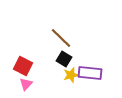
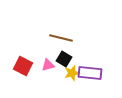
brown line: rotated 30 degrees counterclockwise
yellow star: moved 1 px right, 2 px up
pink triangle: moved 22 px right, 19 px up; rotated 32 degrees clockwise
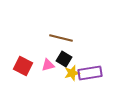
purple rectangle: rotated 15 degrees counterclockwise
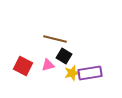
brown line: moved 6 px left, 1 px down
black square: moved 3 px up
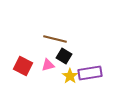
yellow star: moved 2 px left, 3 px down; rotated 21 degrees counterclockwise
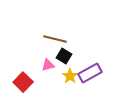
red square: moved 16 px down; rotated 18 degrees clockwise
purple rectangle: rotated 20 degrees counterclockwise
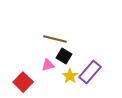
purple rectangle: moved 1 px up; rotated 20 degrees counterclockwise
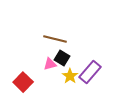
black square: moved 2 px left, 2 px down
pink triangle: moved 2 px right, 1 px up
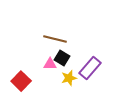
pink triangle: rotated 16 degrees clockwise
purple rectangle: moved 4 px up
yellow star: moved 1 px left, 2 px down; rotated 21 degrees clockwise
red square: moved 2 px left, 1 px up
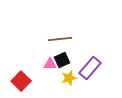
brown line: moved 5 px right; rotated 20 degrees counterclockwise
black square: moved 2 px down; rotated 35 degrees clockwise
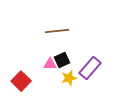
brown line: moved 3 px left, 8 px up
